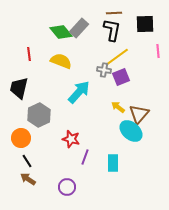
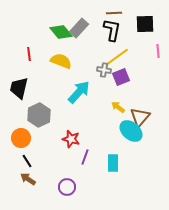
brown triangle: moved 1 px right, 3 px down
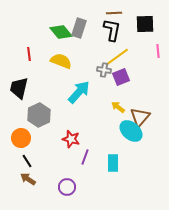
gray rectangle: rotated 24 degrees counterclockwise
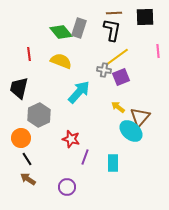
black square: moved 7 px up
black line: moved 2 px up
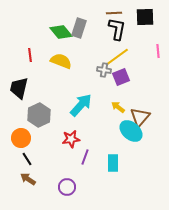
black L-shape: moved 5 px right, 1 px up
red line: moved 1 px right, 1 px down
cyan arrow: moved 2 px right, 13 px down
red star: rotated 24 degrees counterclockwise
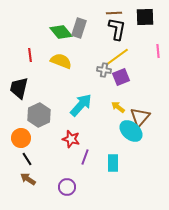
red star: rotated 24 degrees clockwise
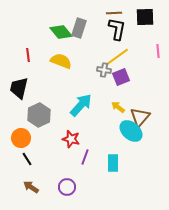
red line: moved 2 px left
brown arrow: moved 3 px right, 8 px down
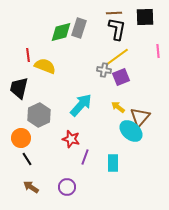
green diamond: rotated 65 degrees counterclockwise
yellow semicircle: moved 16 px left, 5 px down
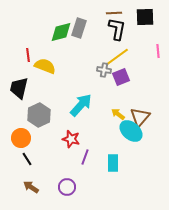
yellow arrow: moved 7 px down
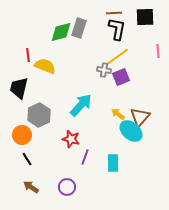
orange circle: moved 1 px right, 3 px up
